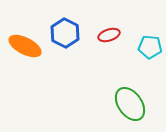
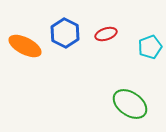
red ellipse: moved 3 px left, 1 px up
cyan pentagon: rotated 25 degrees counterclockwise
green ellipse: rotated 20 degrees counterclockwise
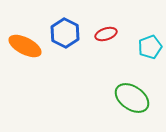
green ellipse: moved 2 px right, 6 px up
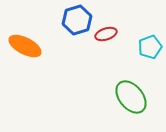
blue hexagon: moved 12 px right, 13 px up; rotated 16 degrees clockwise
green ellipse: moved 1 px left, 1 px up; rotated 16 degrees clockwise
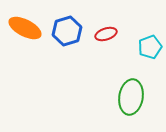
blue hexagon: moved 10 px left, 11 px down
orange ellipse: moved 18 px up
green ellipse: rotated 48 degrees clockwise
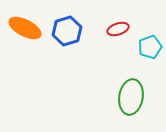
red ellipse: moved 12 px right, 5 px up
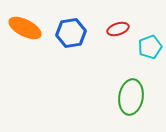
blue hexagon: moved 4 px right, 2 px down; rotated 8 degrees clockwise
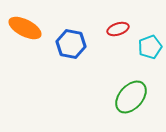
blue hexagon: moved 11 px down; rotated 20 degrees clockwise
green ellipse: rotated 32 degrees clockwise
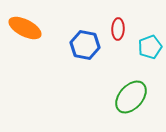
red ellipse: rotated 70 degrees counterclockwise
blue hexagon: moved 14 px right, 1 px down
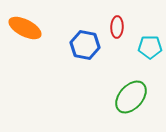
red ellipse: moved 1 px left, 2 px up
cyan pentagon: rotated 20 degrees clockwise
